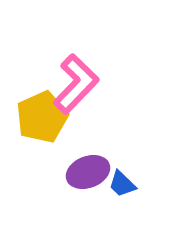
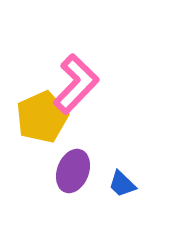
purple ellipse: moved 15 px left, 1 px up; rotated 48 degrees counterclockwise
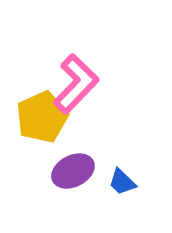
purple ellipse: rotated 42 degrees clockwise
blue trapezoid: moved 2 px up
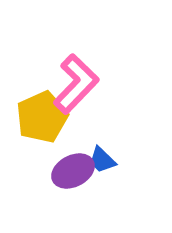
blue trapezoid: moved 20 px left, 22 px up
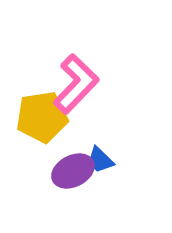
yellow pentagon: rotated 15 degrees clockwise
blue trapezoid: moved 2 px left
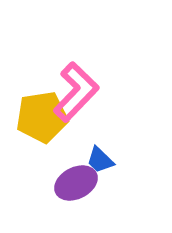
pink L-shape: moved 8 px down
purple ellipse: moved 3 px right, 12 px down
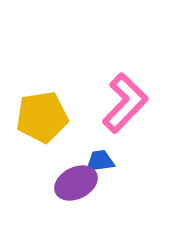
pink L-shape: moved 49 px right, 11 px down
blue trapezoid: moved 1 px down; rotated 128 degrees clockwise
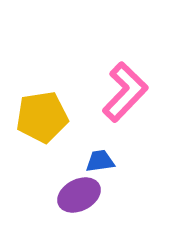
pink L-shape: moved 11 px up
purple ellipse: moved 3 px right, 12 px down
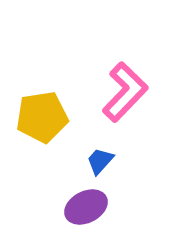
blue trapezoid: rotated 40 degrees counterclockwise
purple ellipse: moved 7 px right, 12 px down
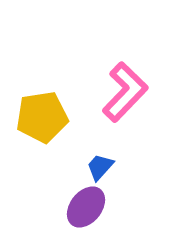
blue trapezoid: moved 6 px down
purple ellipse: rotated 24 degrees counterclockwise
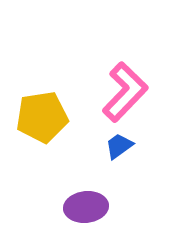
blue trapezoid: moved 19 px right, 21 px up; rotated 12 degrees clockwise
purple ellipse: rotated 45 degrees clockwise
